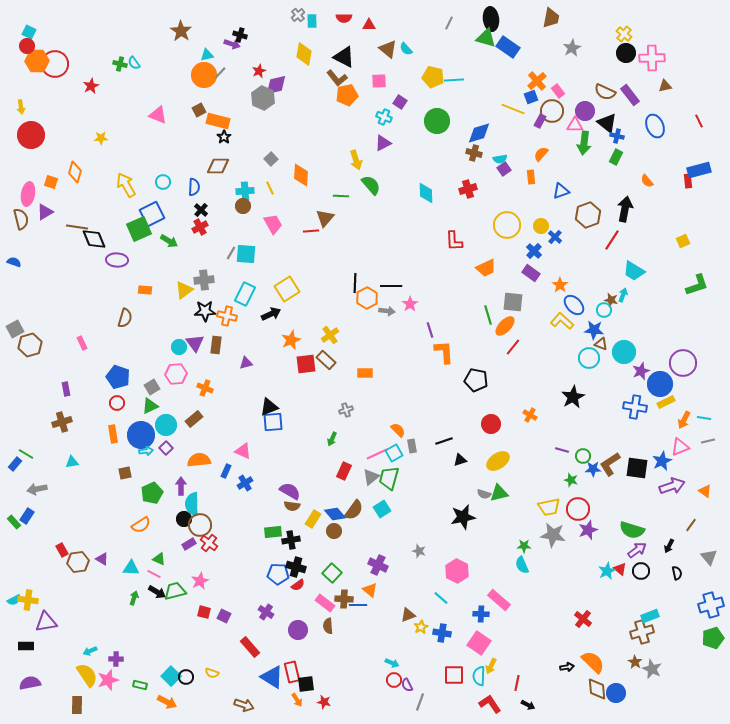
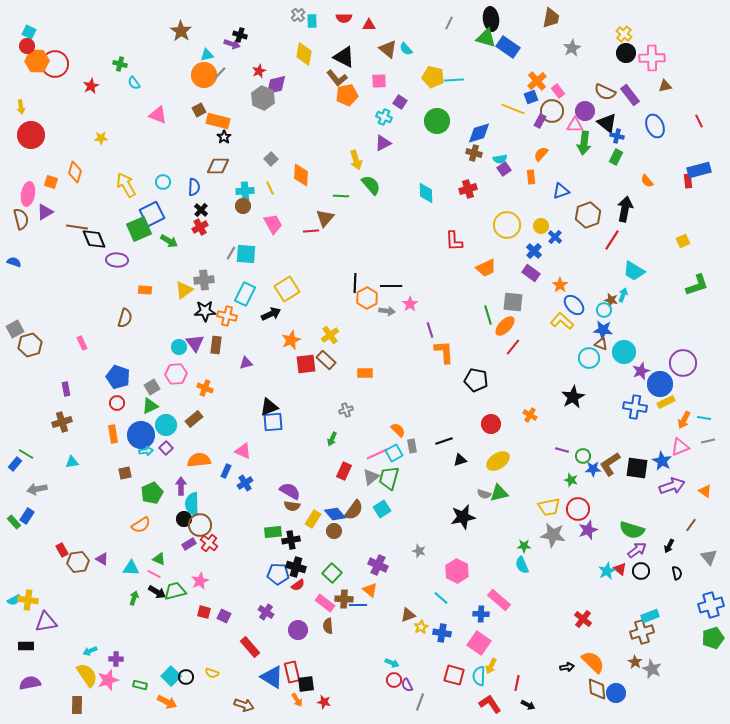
cyan semicircle at (134, 63): moved 20 px down
blue star at (594, 330): moved 9 px right
blue star at (662, 461): rotated 18 degrees counterclockwise
red square at (454, 675): rotated 15 degrees clockwise
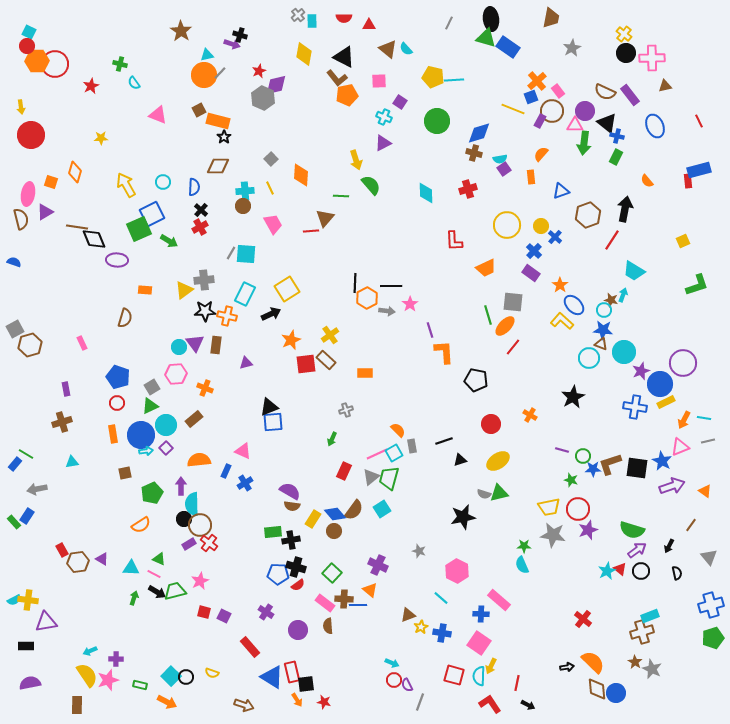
brown L-shape at (610, 464): rotated 15 degrees clockwise
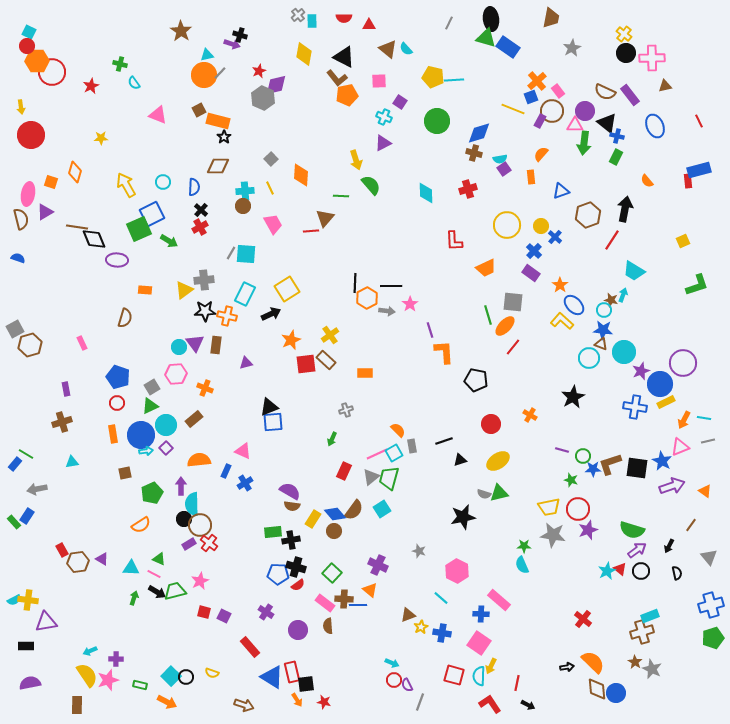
red circle at (55, 64): moved 3 px left, 8 px down
blue semicircle at (14, 262): moved 4 px right, 4 px up
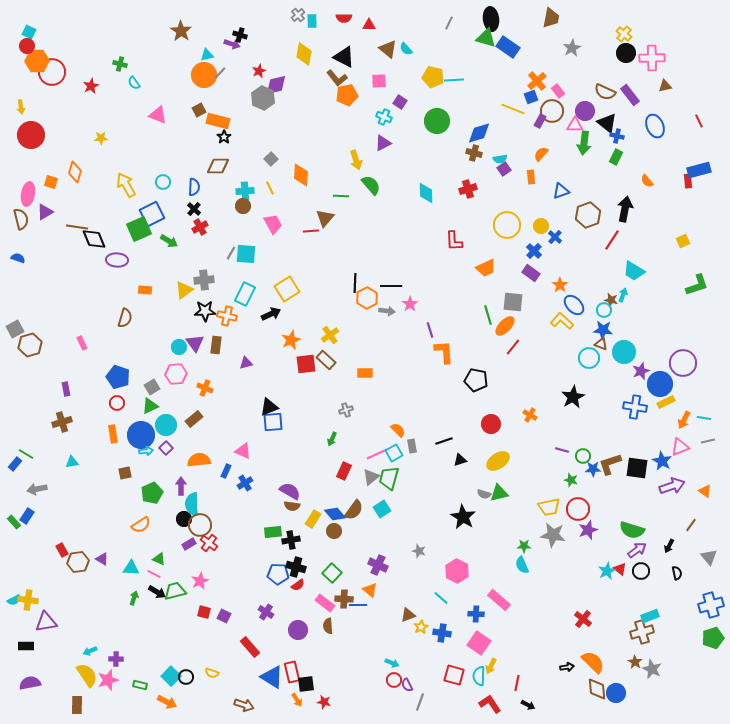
black cross at (201, 210): moved 7 px left, 1 px up
black star at (463, 517): rotated 30 degrees counterclockwise
blue cross at (481, 614): moved 5 px left
